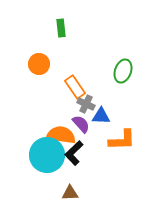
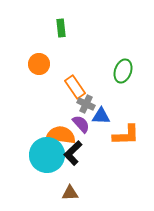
orange L-shape: moved 4 px right, 5 px up
black L-shape: moved 1 px left
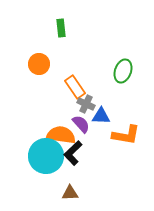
orange L-shape: rotated 12 degrees clockwise
cyan circle: moved 1 px left, 1 px down
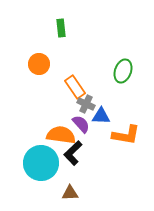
cyan circle: moved 5 px left, 7 px down
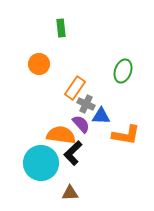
orange rectangle: moved 1 px down; rotated 70 degrees clockwise
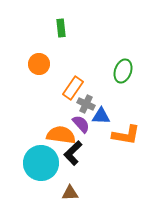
orange rectangle: moved 2 px left
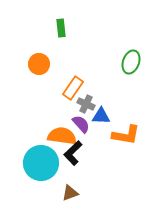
green ellipse: moved 8 px right, 9 px up
orange semicircle: moved 1 px right, 1 px down
brown triangle: rotated 18 degrees counterclockwise
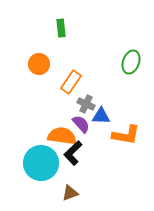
orange rectangle: moved 2 px left, 6 px up
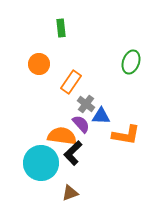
gray cross: rotated 12 degrees clockwise
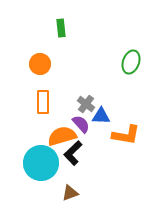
orange circle: moved 1 px right
orange rectangle: moved 28 px left, 20 px down; rotated 35 degrees counterclockwise
orange semicircle: rotated 24 degrees counterclockwise
